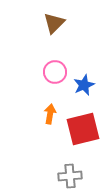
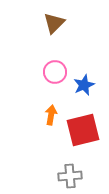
orange arrow: moved 1 px right, 1 px down
red square: moved 1 px down
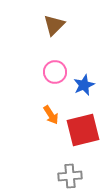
brown triangle: moved 2 px down
orange arrow: rotated 138 degrees clockwise
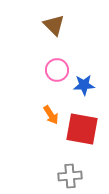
brown triangle: rotated 30 degrees counterclockwise
pink circle: moved 2 px right, 2 px up
blue star: rotated 20 degrees clockwise
red square: moved 1 px left, 1 px up; rotated 24 degrees clockwise
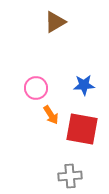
brown triangle: moved 1 px right, 3 px up; rotated 45 degrees clockwise
pink circle: moved 21 px left, 18 px down
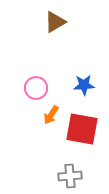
orange arrow: rotated 66 degrees clockwise
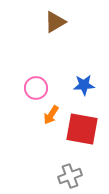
gray cross: rotated 15 degrees counterclockwise
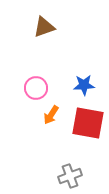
brown triangle: moved 11 px left, 5 px down; rotated 10 degrees clockwise
red square: moved 6 px right, 6 px up
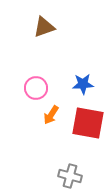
blue star: moved 1 px left, 1 px up
gray cross: rotated 35 degrees clockwise
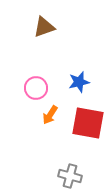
blue star: moved 4 px left, 2 px up; rotated 10 degrees counterclockwise
orange arrow: moved 1 px left
